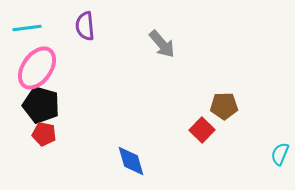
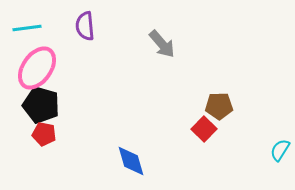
brown pentagon: moved 5 px left
red square: moved 2 px right, 1 px up
cyan semicircle: moved 4 px up; rotated 10 degrees clockwise
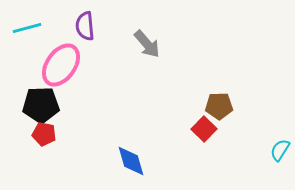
cyan line: rotated 8 degrees counterclockwise
gray arrow: moved 15 px left
pink ellipse: moved 24 px right, 3 px up
black pentagon: rotated 18 degrees counterclockwise
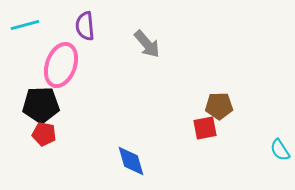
cyan line: moved 2 px left, 3 px up
pink ellipse: rotated 15 degrees counterclockwise
red square: moved 1 px right, 1 px up; rotated 35 degrees clockwise
cyan semicircle: rotated 65 degrees counterclockwise
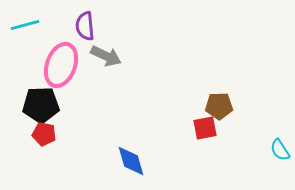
gray arrow: moved 41 px left, 12 px down; rotated 24 degrees counterclockwise
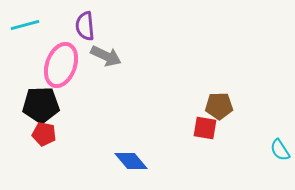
red square: rotated 20 degrees clockwise
blue diamond: rotated 24 degrees counterclockwise
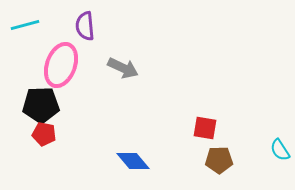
gray arrow: moved 17 px right, 12 px down
brown pentagon: moved 54 px down
blue diamond: moved 2 px right
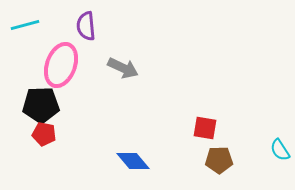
purple semicircle: moved 1 px right
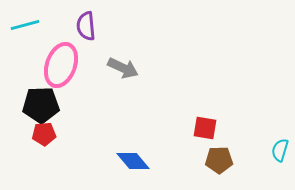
red pentagon: rotated 15 degrees counterclockwise
cyan semicircle: rotated 50 degrees clockwise
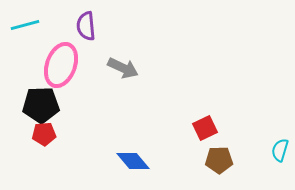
red square: rotated 35 degrees counterclockwise
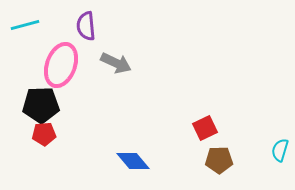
gray arrow: moved 7 px left, 5 px up
